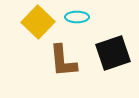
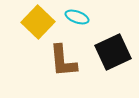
cyan ellipse: rotated 20 degrees clockwise
black square: moved 1 px up; rotated 6 degrees counterclockwise
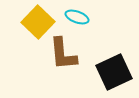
black square: moved 1 px right, 20 px down
brown L-shape: moved 7 px up
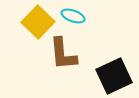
cyan ellipse: moved 4 px left, 1 px up
black square: moved 4 px down
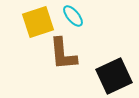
cyan ellipse: rotated 30 degrees clockwise
yellow square: rotated 28 degrees clockwise
